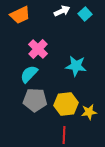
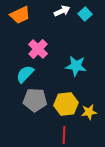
cyan semicircle: moved 4 px left
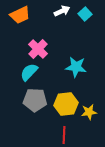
cyan star: moved 1 px down
cyan semicircle: moved 4 px right, 2 px up
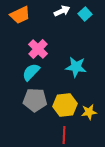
cyan semicircle: moved 2 px right
yellow hexagon: moved 1 px left, 1 px down
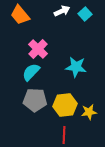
orange trapezoid: rotated 75 degrees clockwise
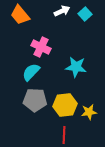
pink cross: moved 3 px right, 2 px up; rotated 18 degrees counterclockwise
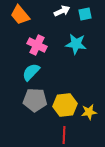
cyan square: rotated 32 degrees clockwise
pink cross: moved 4 px left, 2 px up
cyan star: moved 23 px up
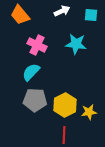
cyan square: moved 6 px right, 1 px down; rotated 16 degrees clockwise
yellow hexagon: rotated 20 degrees counterclockwise
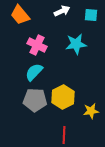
cyan star: rotated 15 degrees counterclockwise
cyan semicircle: moved 3 px right
yellow hexagon: moved 2 px left, 8 px up
yellow star: moved 2 px right, 1 px up
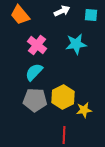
pink cross: rotated 12 degrees clockwise
yellow star: moved 7 px left, 1 px up
